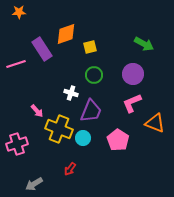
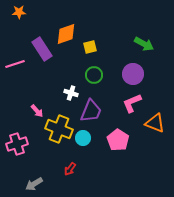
pink line: moved 1 px left
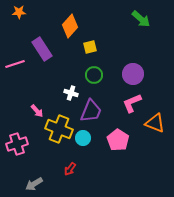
orange diamond: moved 4 px right, 8 px up; rotated 30 degrees counterclockwise
green arrow: moved 3 px left, 25 px up; rotated 12 degrees clockwise
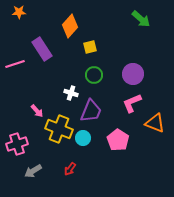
gray arrow: moved 1 px left, 13 px up
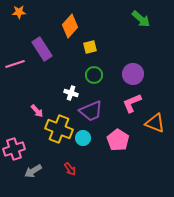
purple trapezoid: rotated 45 degrees clockwise
pink cross: moved 3 px left, 5 px down
red arrow: rotated 72 degrees counterclockwise
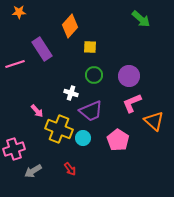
yellow square: rotated 16 degrees clockwise
purple circle: moved 4 px left, 2 px down
orange triangle: moved 1 px left, 2 px up; rotated 20 degrees clockwise
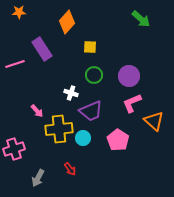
orange diamond: moved 3 px left, 4 px up
yellow cross: rotated 28 degrees counterclockwise
gray arrow: moved 5 px right, 7 px down; rotated 30 degrees counterclockwise
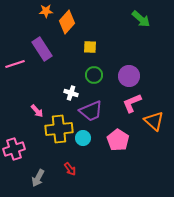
orange star: moved 27 px right, 1 px up
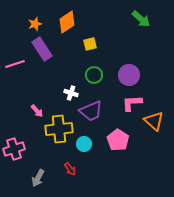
orange star: moved 11 px left, 13 px down; rotated 16 degrees counterclockwise
orange diamond: rotated 15 degrees clockwise
yellow square: moved 3 px up; rotated 16 degrees counterclockwise
purple circle: moved 1 px up
pink L-shape: rotated 20 degrees clockwise
cyan circle: moved 1 px right, 6 px down
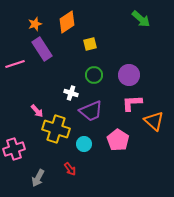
yellow cross: moved 3 px left; rotated 24 degrees clockwise
